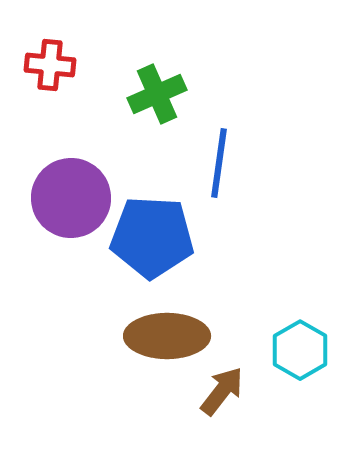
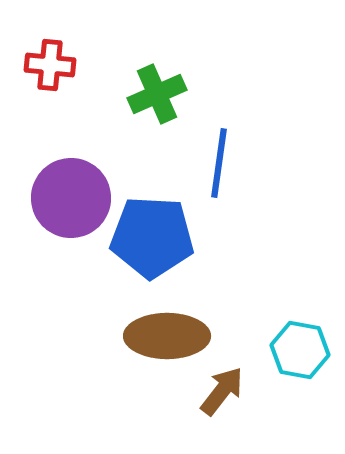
cyan hexagon: rotated 20 degrees counterclockwise
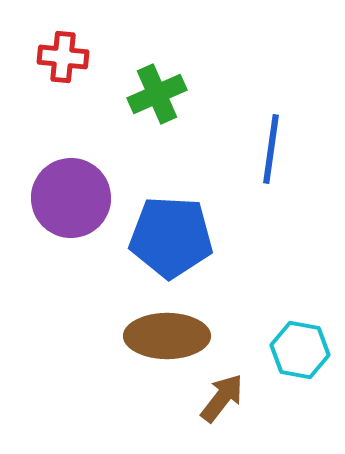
red cross: moved 13 px right, 8 px up
blue line: moved 52 px right, 14 px up
blue pentagon: moved 19 px right
brown arrow: moved 7 px down
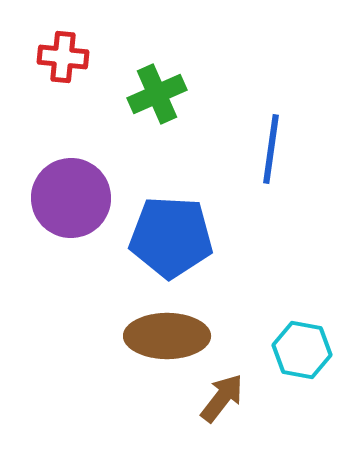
cyan hexagon: moved 2 px right
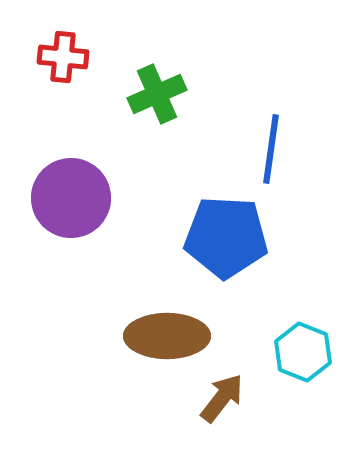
blue pentagon: moved 55 px right
cyan hexagon: moved 1 px right, 2 px down; rotated 12 degrees clockwise
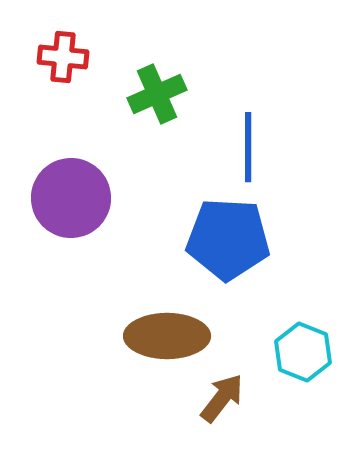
blue line: moved 23 px left, 2 px up; rotated 8 degrees counterclockwise
blue pentagon: moved 2 px right, 2 px down
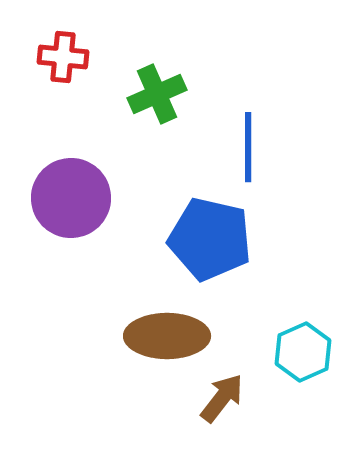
blue pentagon: moved 18 px left; rotated 10 degrees clockwise
cyan hexagon: rotated 14 degrees clockwise
